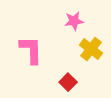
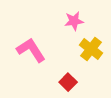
pink L-shape: rotated 32 degrees counterclockwise
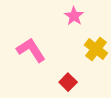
pink star: moved 5 px up; rotated 30 degrees counterclockwise
yellow cross: moved 5 px right
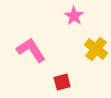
red square: moved 6 px left; rotated 30 degrees clockwise
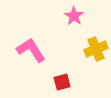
yellow cross: rotated 30 degrees clockwise
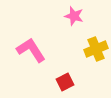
pink star: rotated 18 degrees counterclockwise
red square: moved 3 px right; rotated 12 degrees counterclockwise
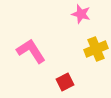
pink star: moved 7 px right, 2 px up
pink L-shape: moved 1 px down
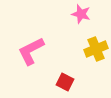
pink L-shape: rotated 84 degrees counterclockwise
red square: rotated 36 degrees counterclockwise
